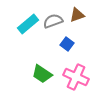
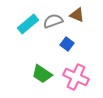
brown triangle: rotated 42 degrees clockwise
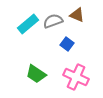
green trapezoid: moved 6 px left
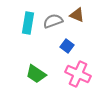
cyan rectangle: moved 1 px up; rotated 40 degrees counterclockwise
blue square: moved 2 px down
pink cross: moved 2 px right, 3 px up
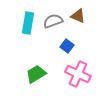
brown triangle: moved 1 px right, 1 px down
green trapezoid: rotated 115 degrees clockwise
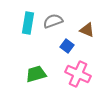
brown triangle: moved 9 px right, 14 px down
green trapezoid: rotated 15 degrees clockwise
